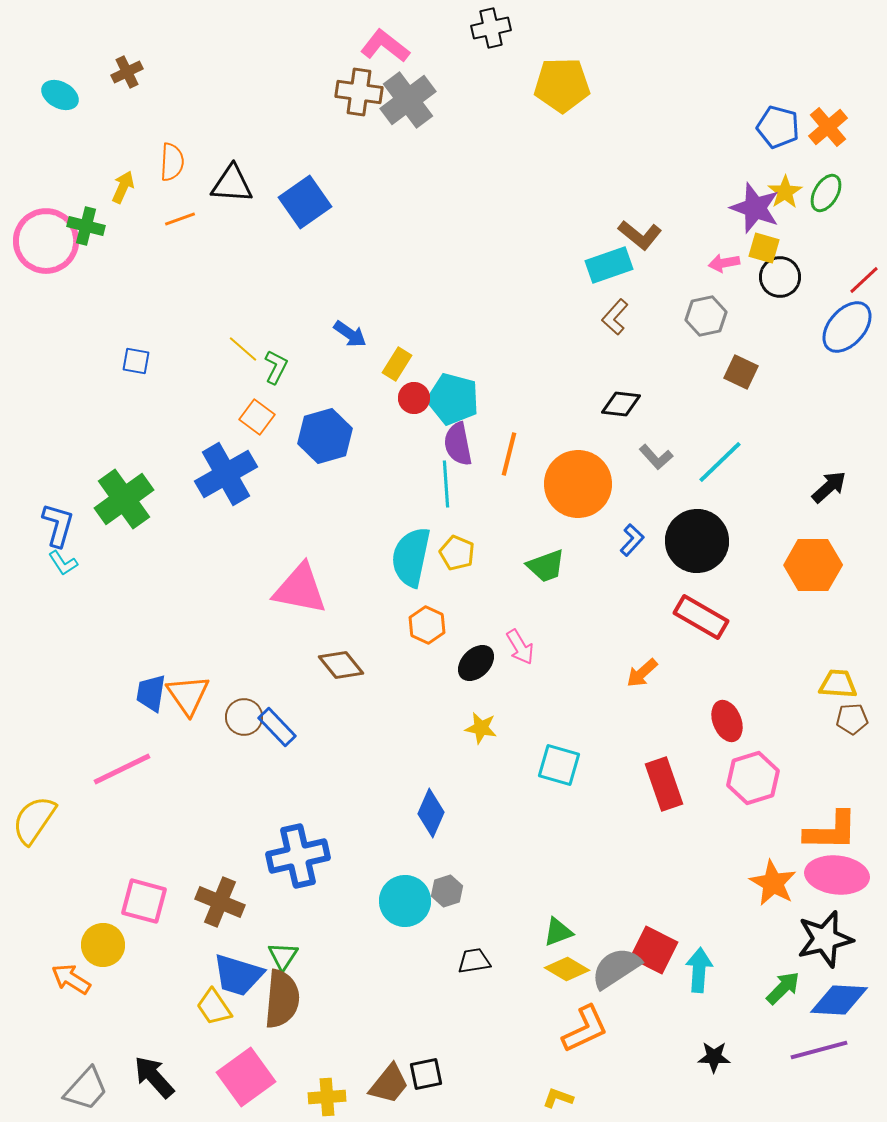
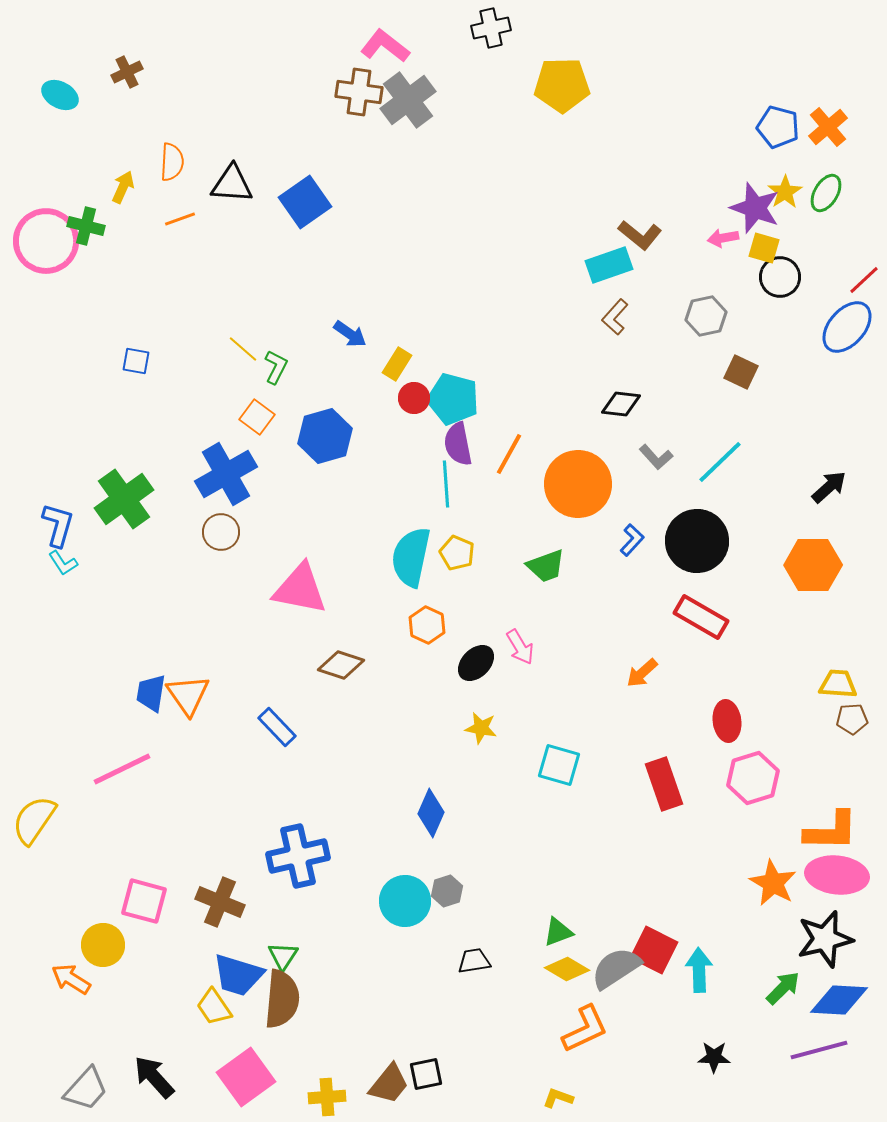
pink arrow at (724, 263): moved 1 px left, 25 px up
orange line at (509, 454): rotated 15 degrees clockwise
brown diamond at (341, 665): rotated 33 degrees counterclockwise
brown circle at (244, 717): moved 23 px left, 185 px up
red ellipse at (727, 721): rotated 15 degrees clockwise
cyan arrow at (699, 970): rotated 6 degrees counterclockwise
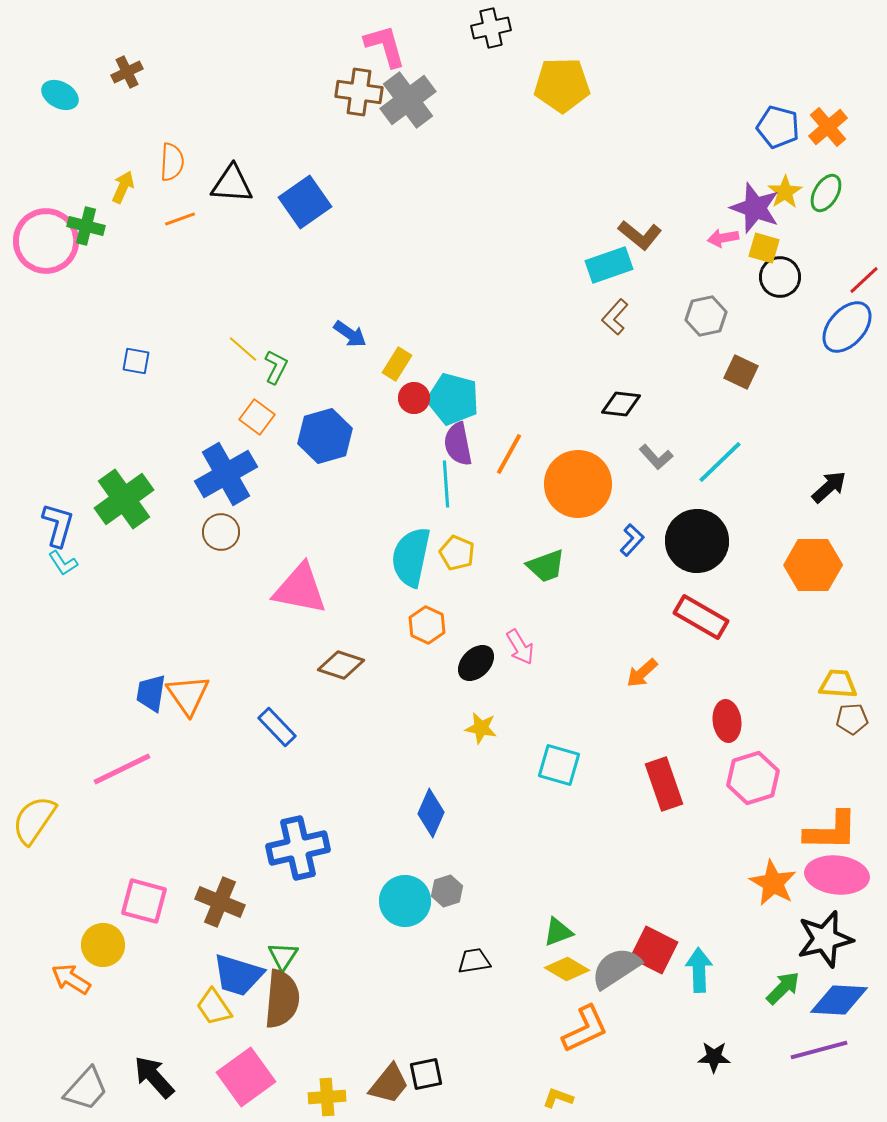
pink L-shape at (385, 46): rotated 36 degrees clockwise
blue cross at (298, 856): moved 8 px up
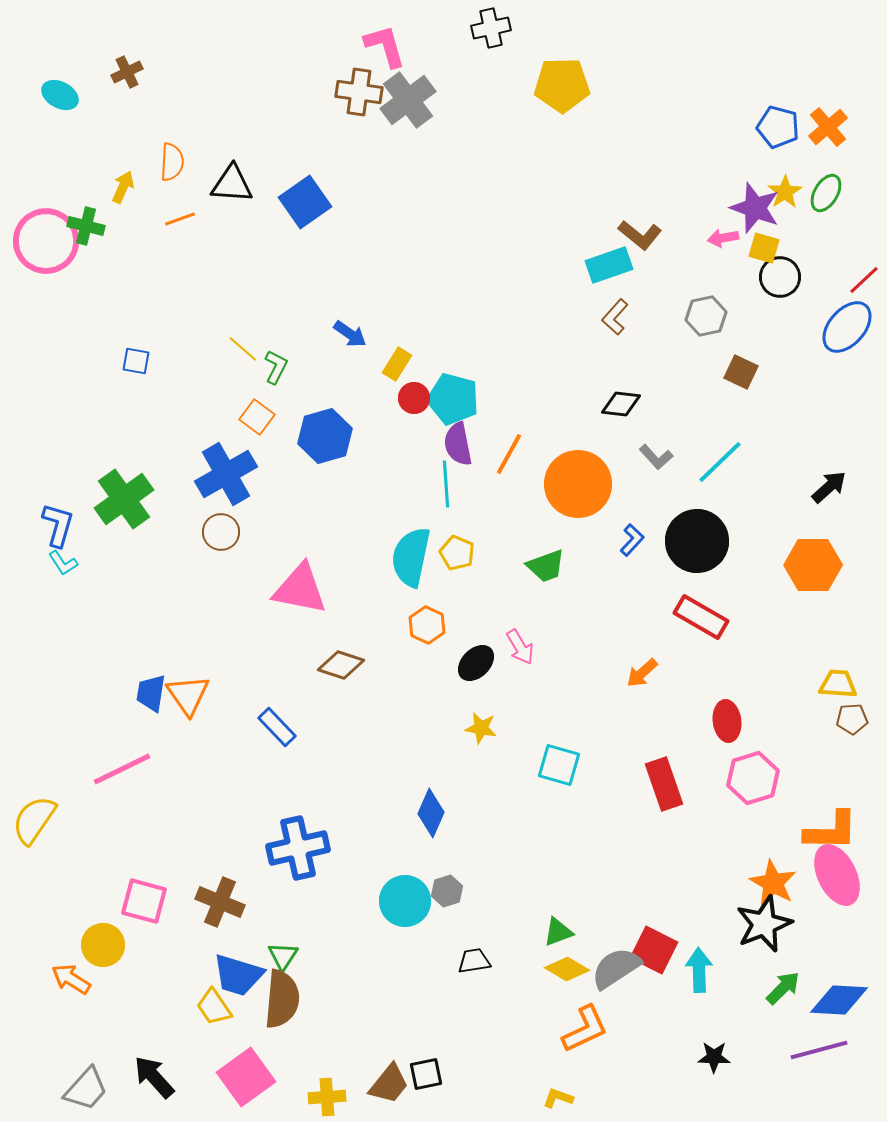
pink ellipse at (837, 875): rotated 58 degrees clockwise
black star at (825, 939): moved 61 px left, 15 px up; rotated 8 degrees counterclockwise
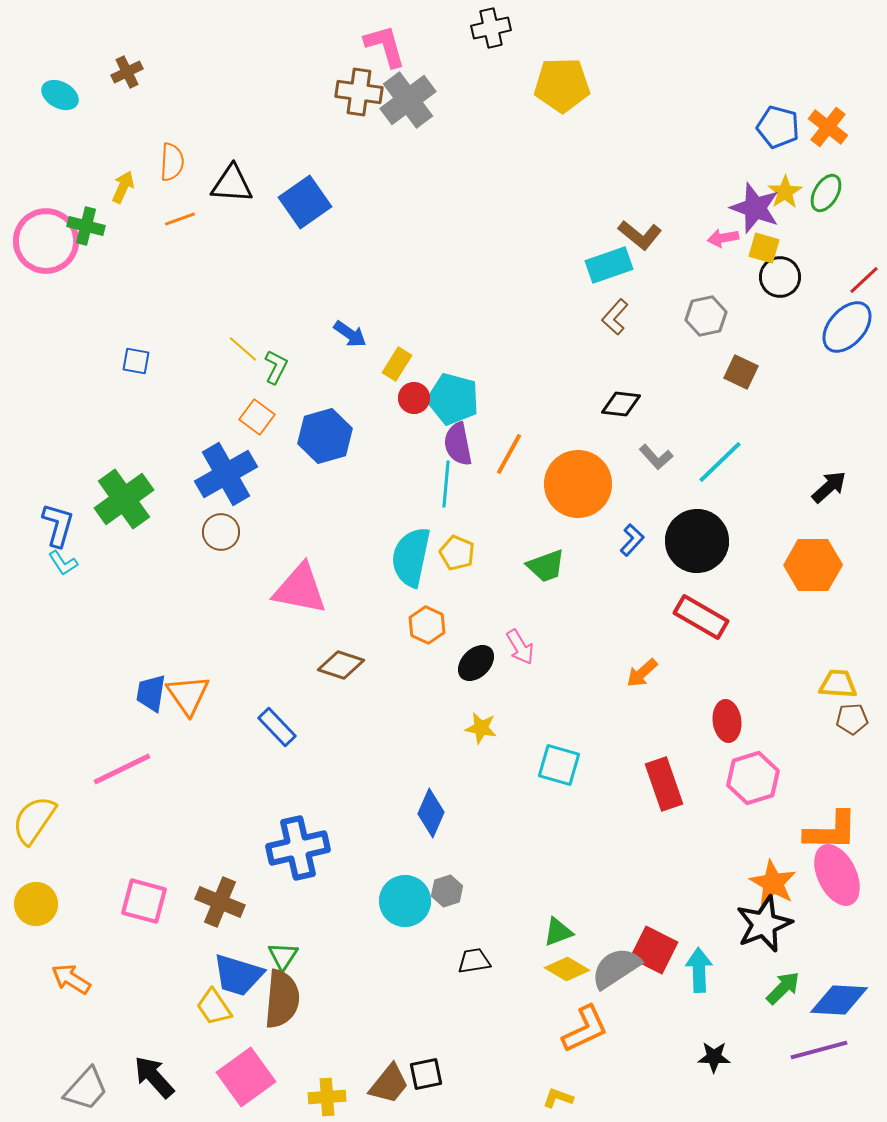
orange cross at (828, 127): rotated 12 degrees counterclockwise
cyan line at (446, 484): rotated 9 degrees clockwise
yellow circle at (103, 945): moved 67 px left, 41 px up
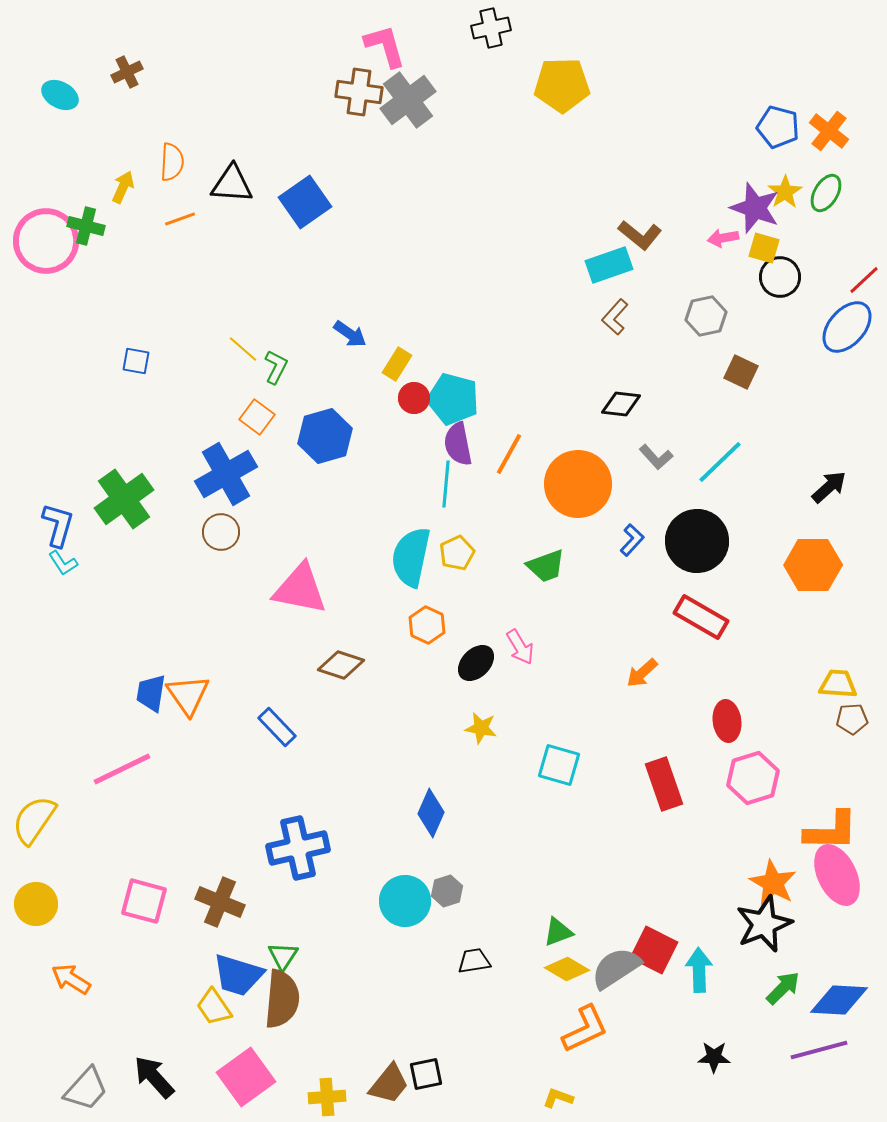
orange cross at (828, 127): moved 1 px right, 4 px down
yellow pentagon at (457, 553): rotated 24 degrees clockwise
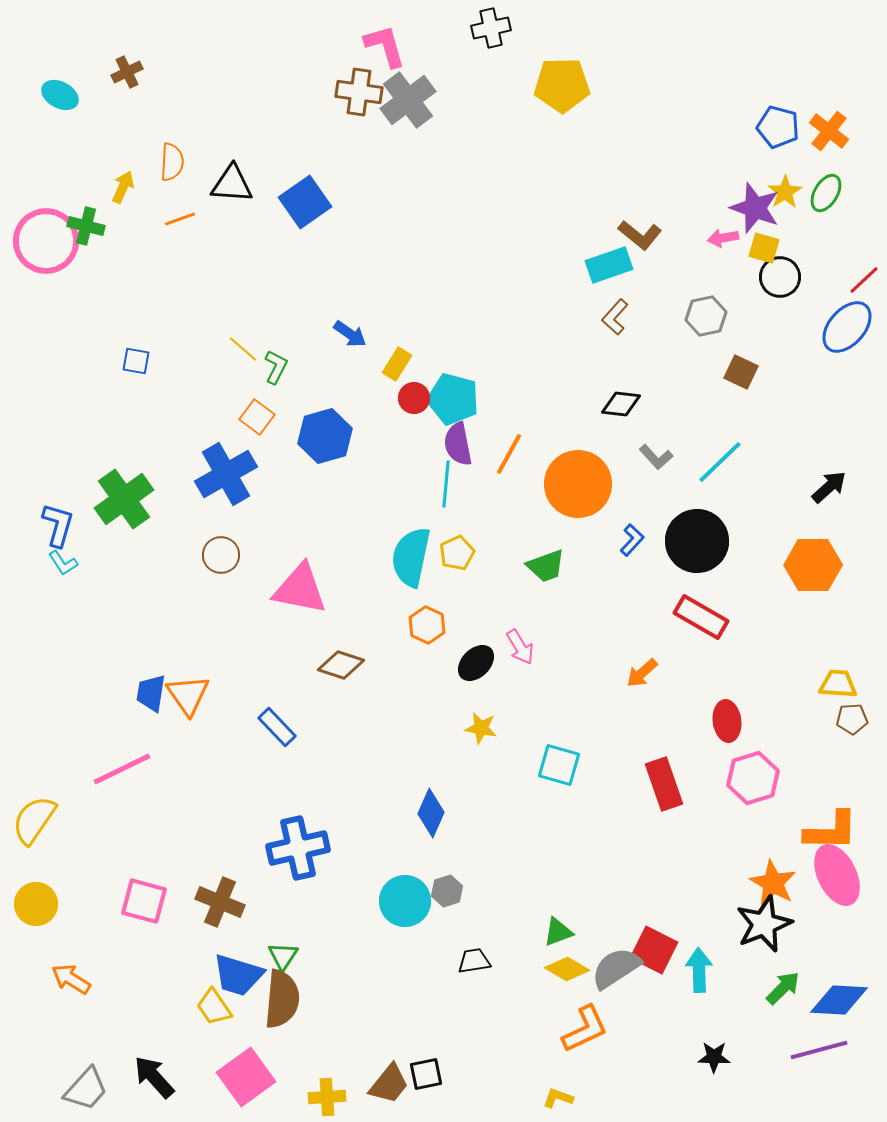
brown circle at (221, 532): moved 23 px down
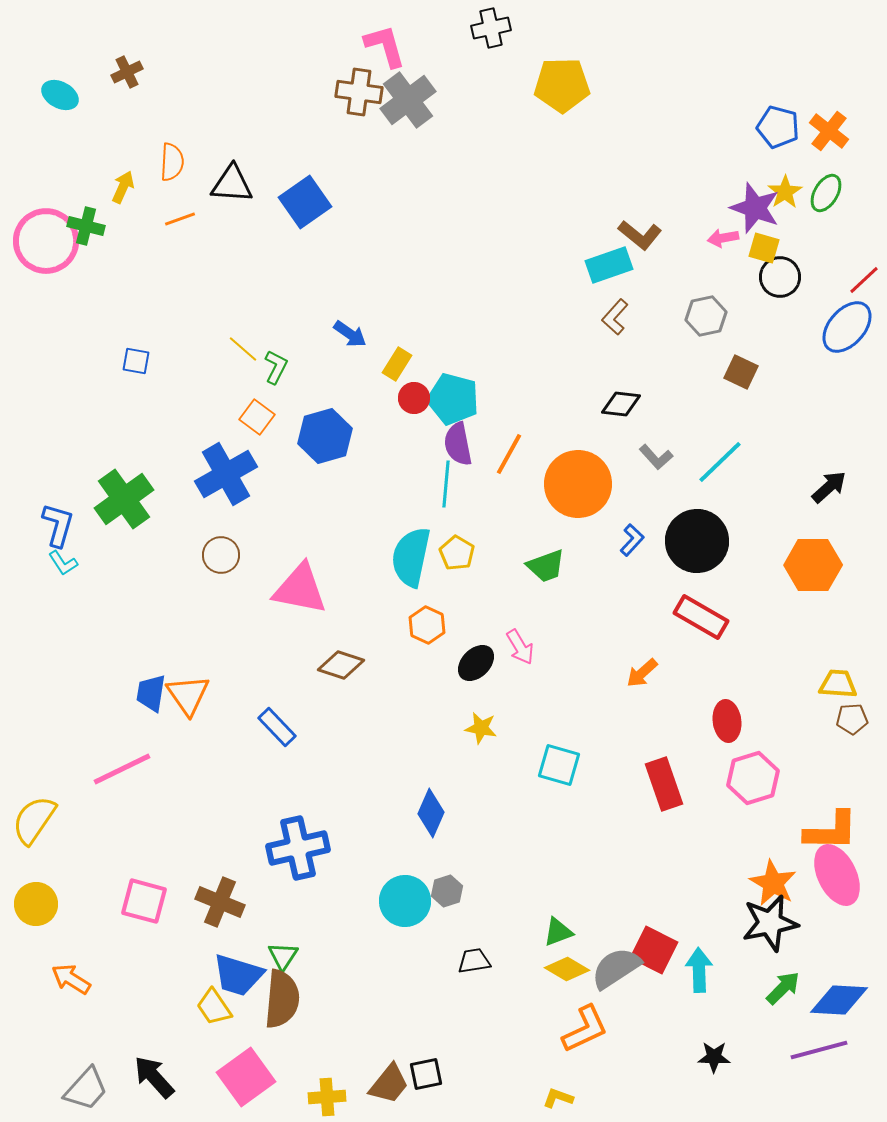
yellow pentagon at (457, 553): rotated 16 degrees counterclockwise
black star at (764, 924): moved 6 px right, 1 px up; rotated 10 degrees clockwise
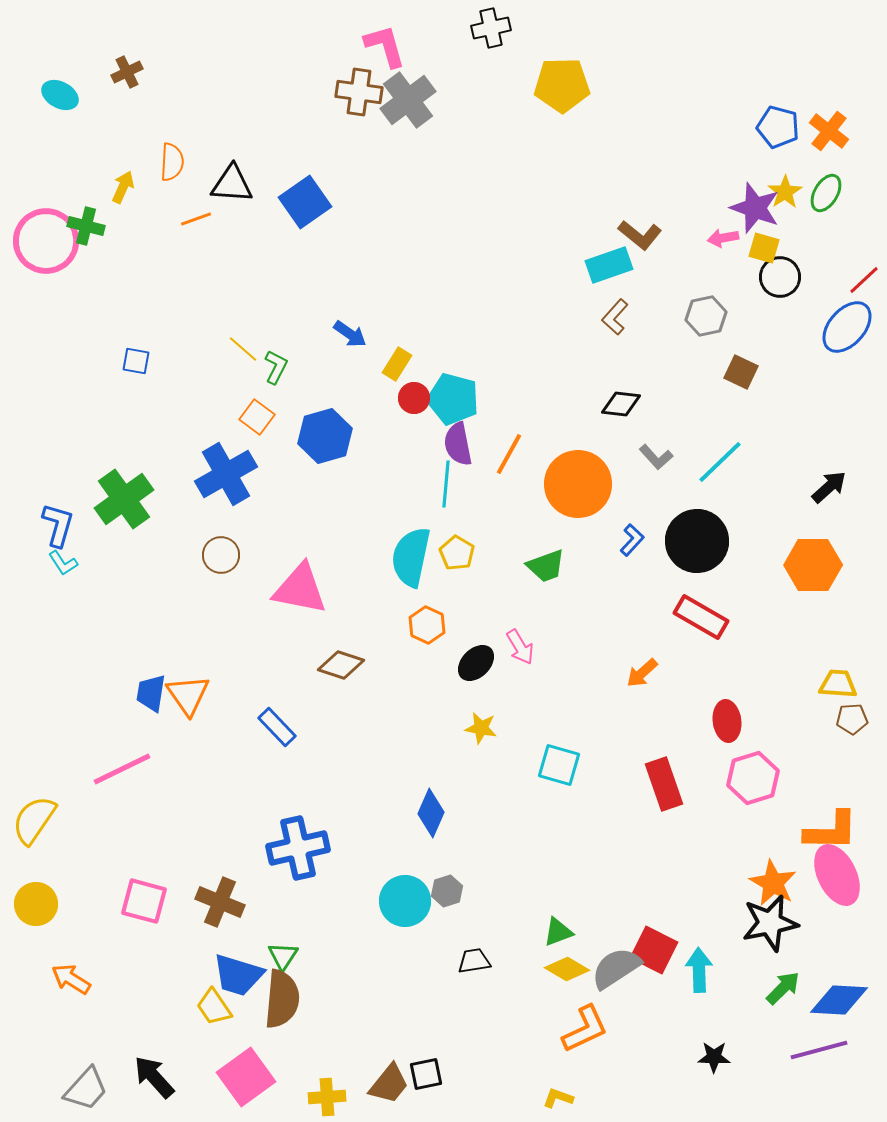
orange line at (180, 219): moved 16 px right
